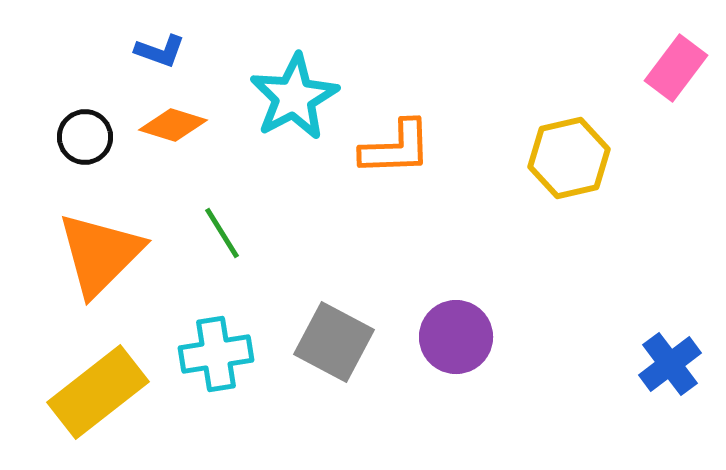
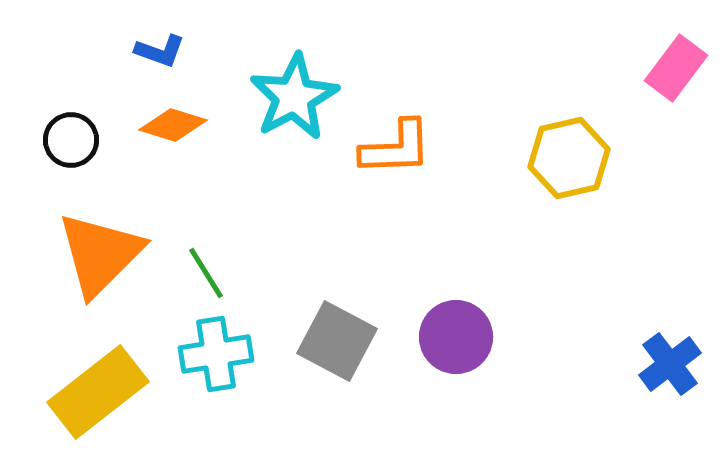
black circle: moved 14 px left, 3 px down
green line: moved 16 px left, 40 px down
gray square: moved 3 px right, 1 px up
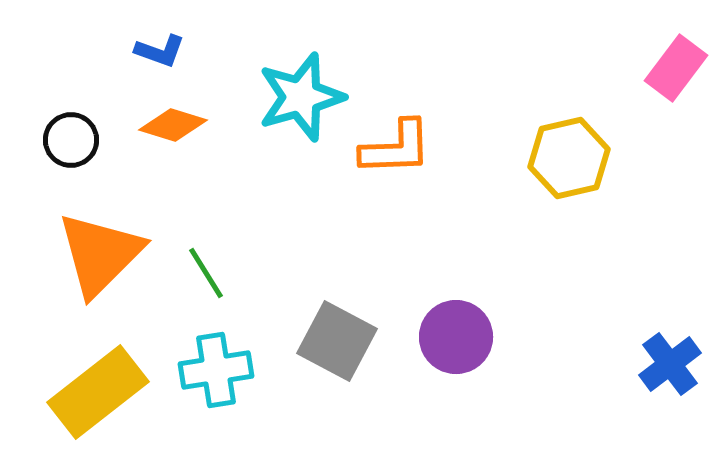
cyan star: moved 7 px right; rotated 12 degrees clockwise
cyan cross: moved 16 px down
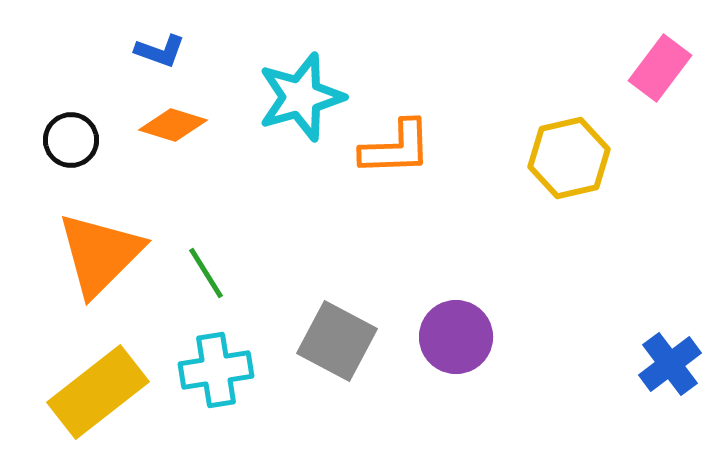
pink rectangle: moved 16 px left
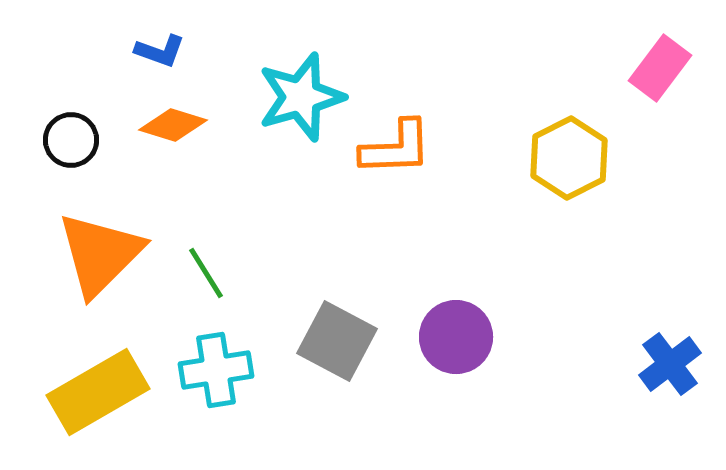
yellow hexagon: rotated 14 degrees counterclockwise
yellow rectangle: rotated 8 degrees clockwise
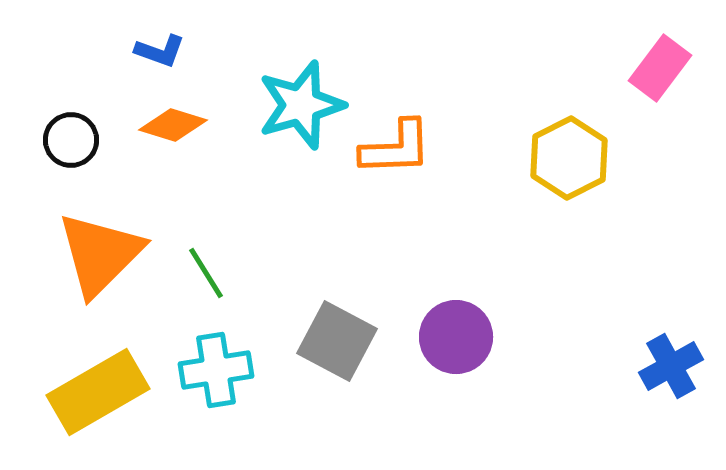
cyan star: moved 8 px down
blue cross: moved 1 px right, 2 px down; rotated 8 degrees clockwise
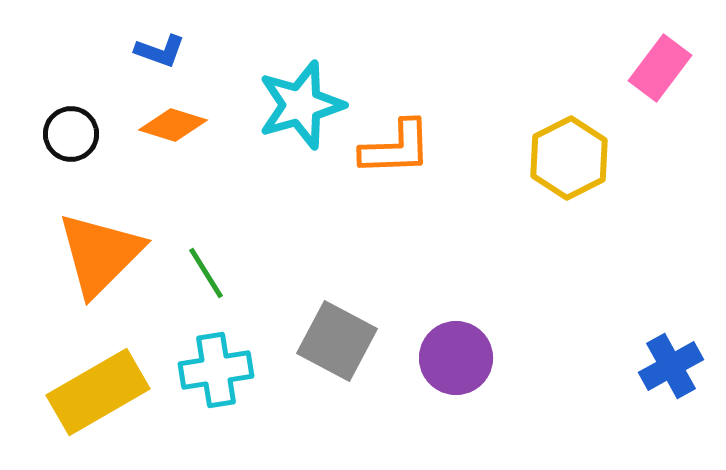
black circle: moved 6 px up
purple circle: moved 21 px down
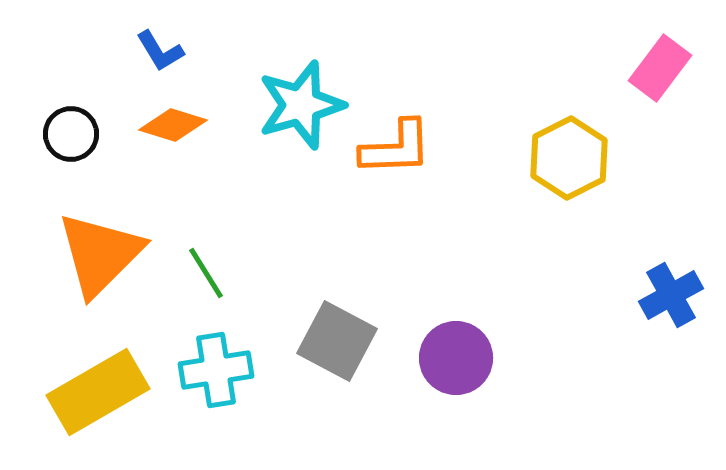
blue L-shape: rotated 39 degrees clockwise
blue cross: moved 71 px up
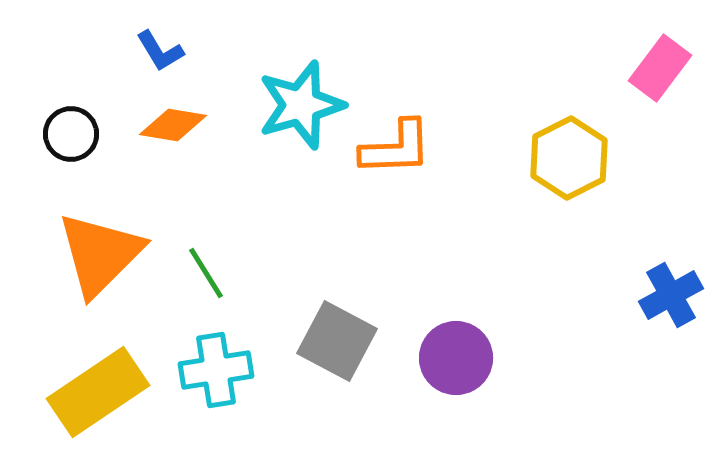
orange diamond: rotated 8 degrees counterclockwise
yellow rectangle: rotated 4 degrees counterclockwise
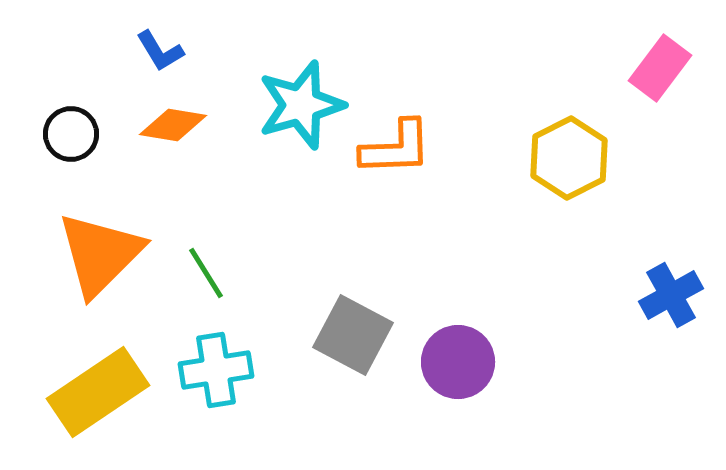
gray square: moved 16 px right, 6 px up
purple circle: moved 2 px right, 4 px down
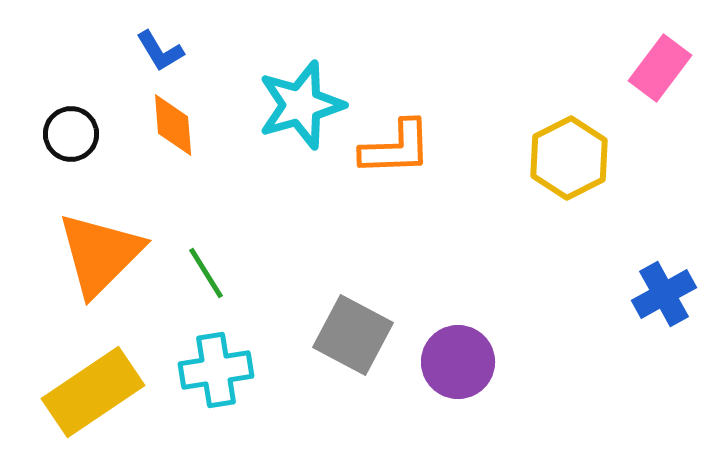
orange diamond: rotated 76 degrees clockwise
blue cross: moved 7 px left, 1 px up
yellow rectangle: moved 5 px left
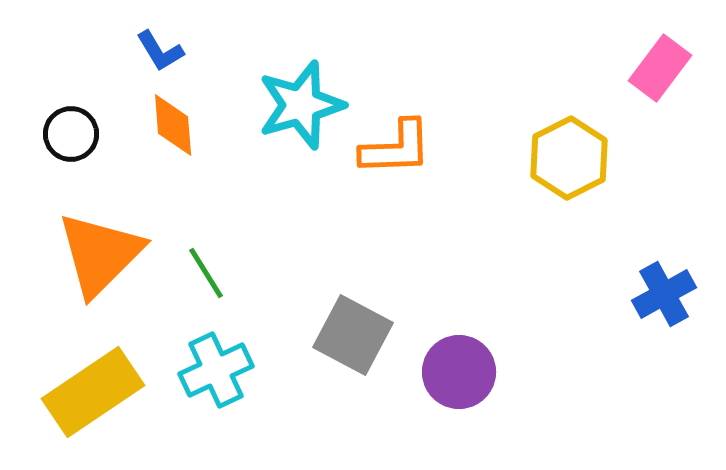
purple circle: moved 1 px right, 10 px down
cyan cross: rotated 16 degrees counterclockwise
